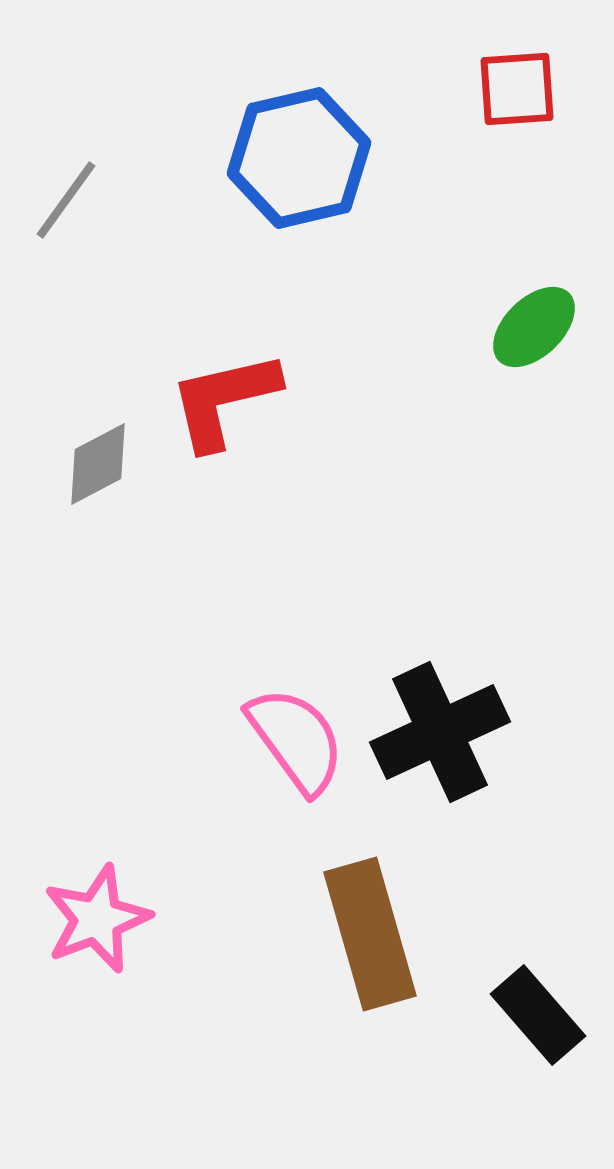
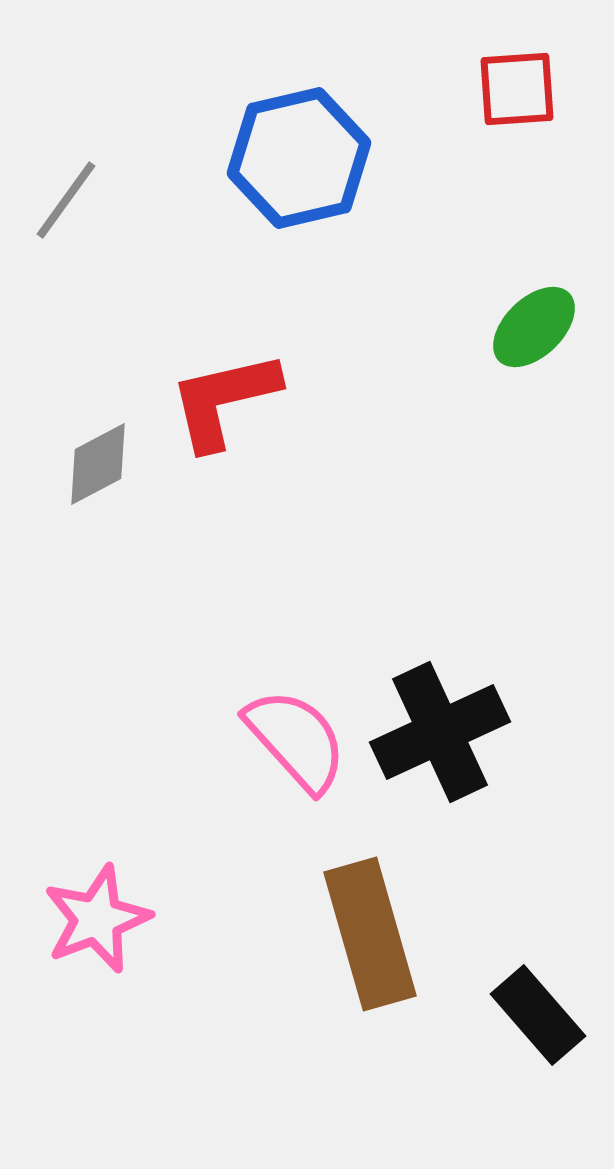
pink semicircle: rotated 6 degrees counterclockwise
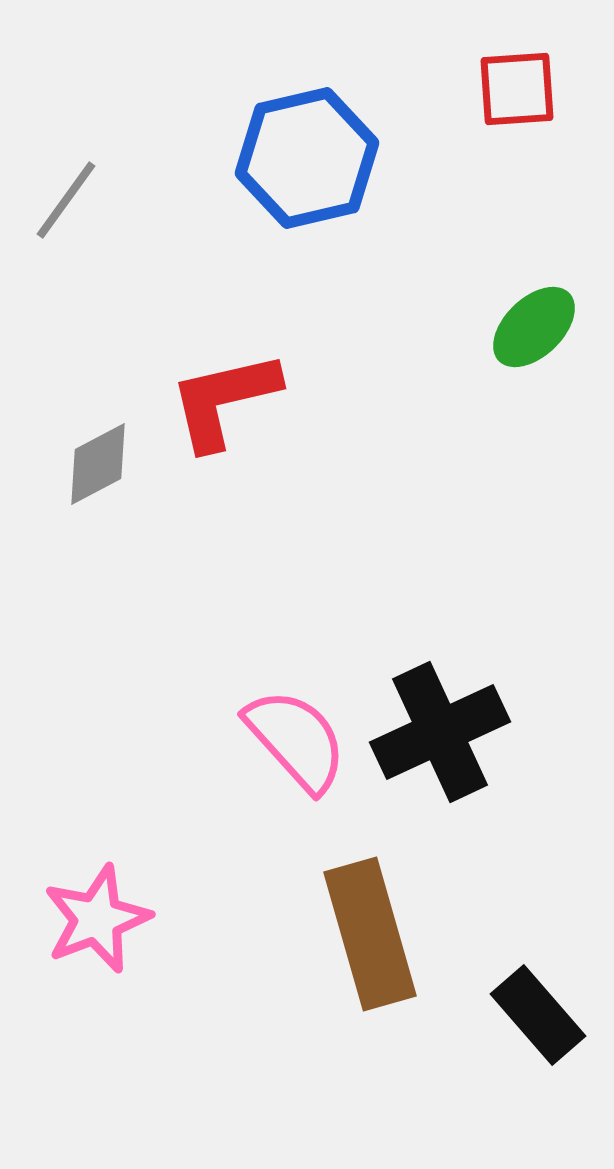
blue hexagon: moved 8 px right
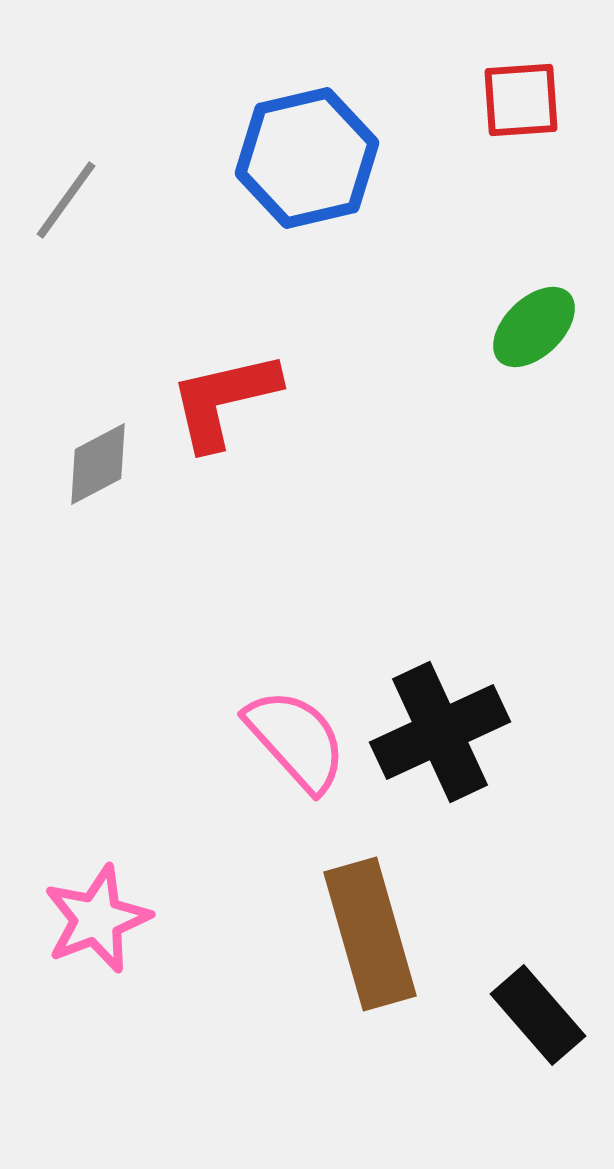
red square: moved 4 px right, 11 px down
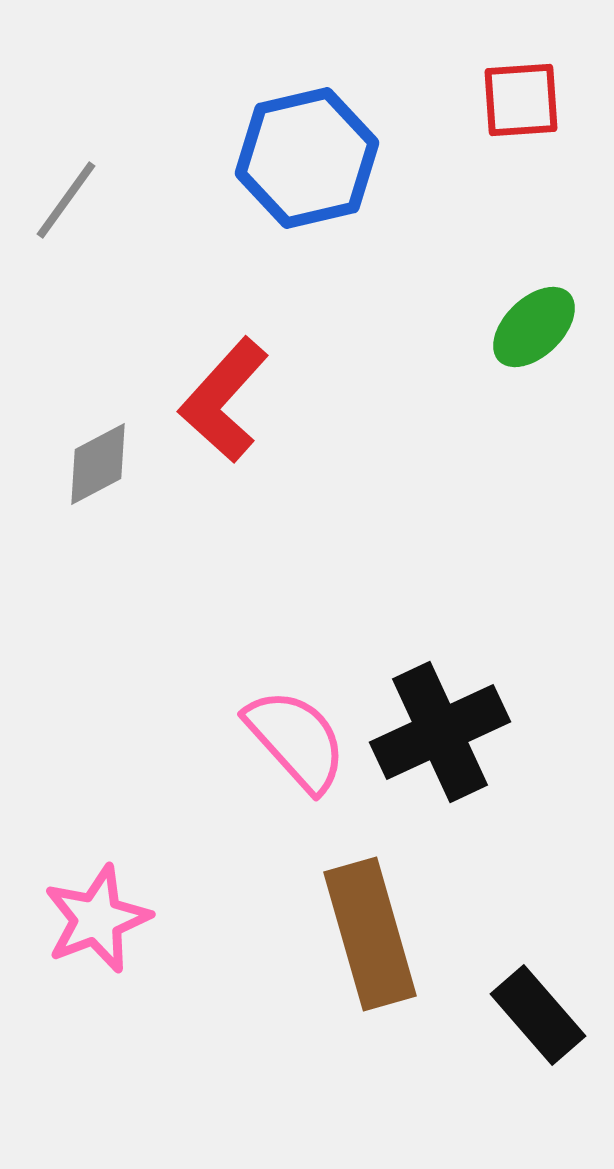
red L-shape: rotated 35 degrees counterclockwise
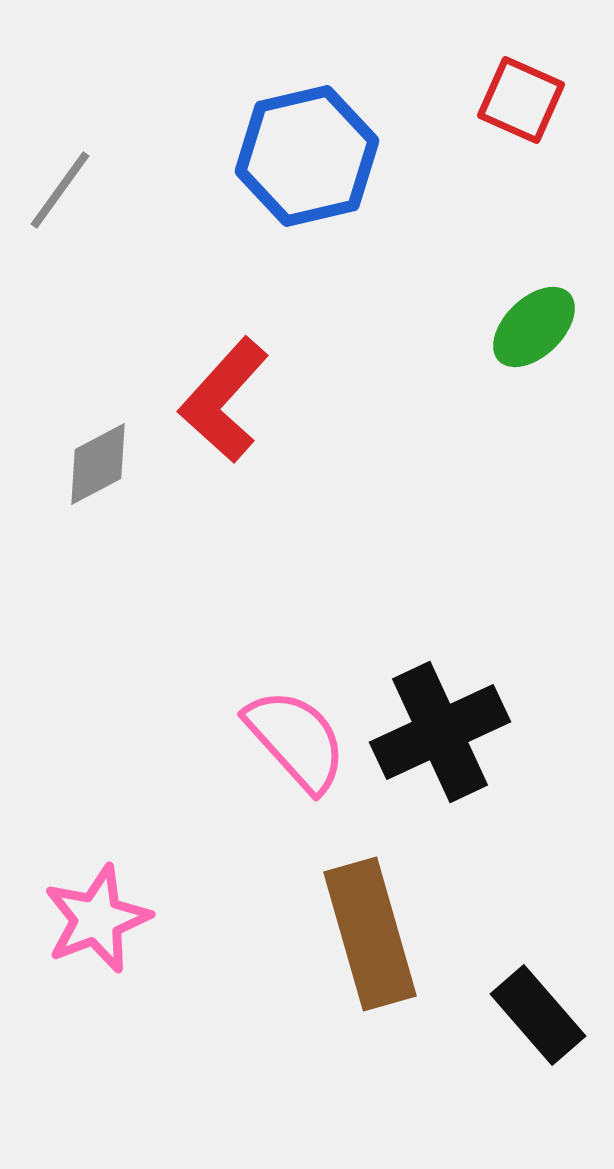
red square: rotated 28 degrees clockwise
blue hexagon: moved 2 px up
gray line: moved 6 px left, 10 px up
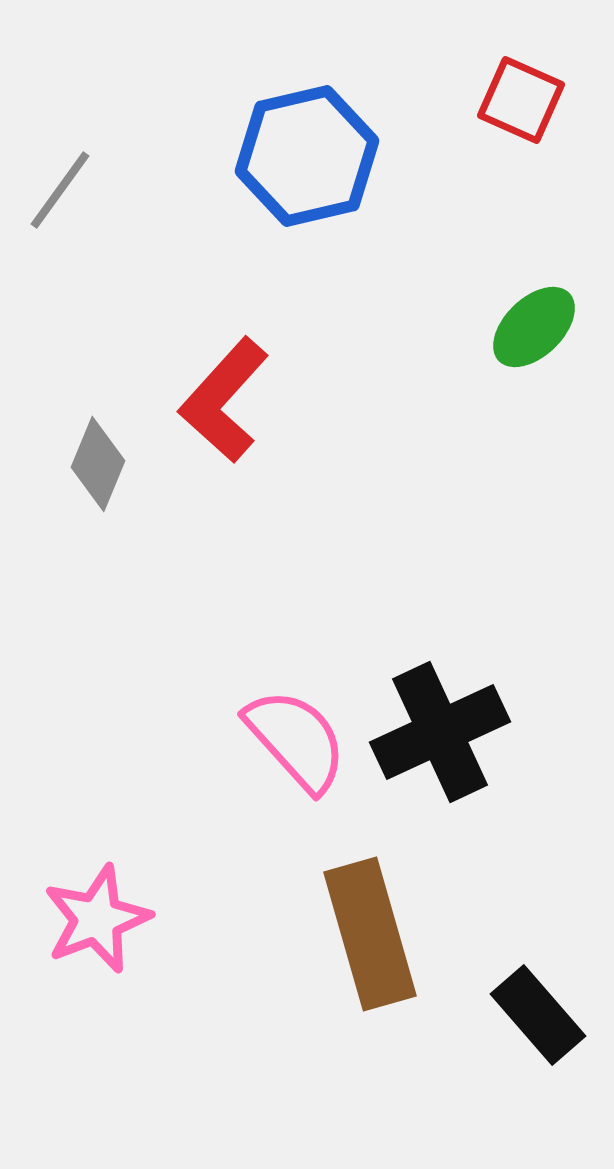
gray diamond: rotated 40 degrees counterclockwise
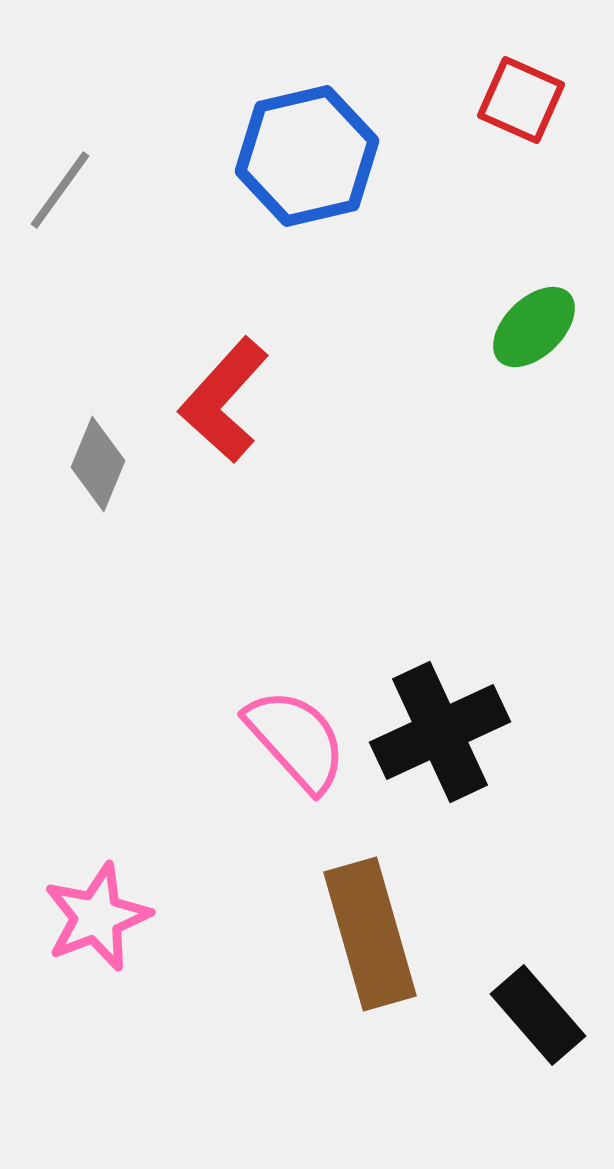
pink star: moved 2 px up
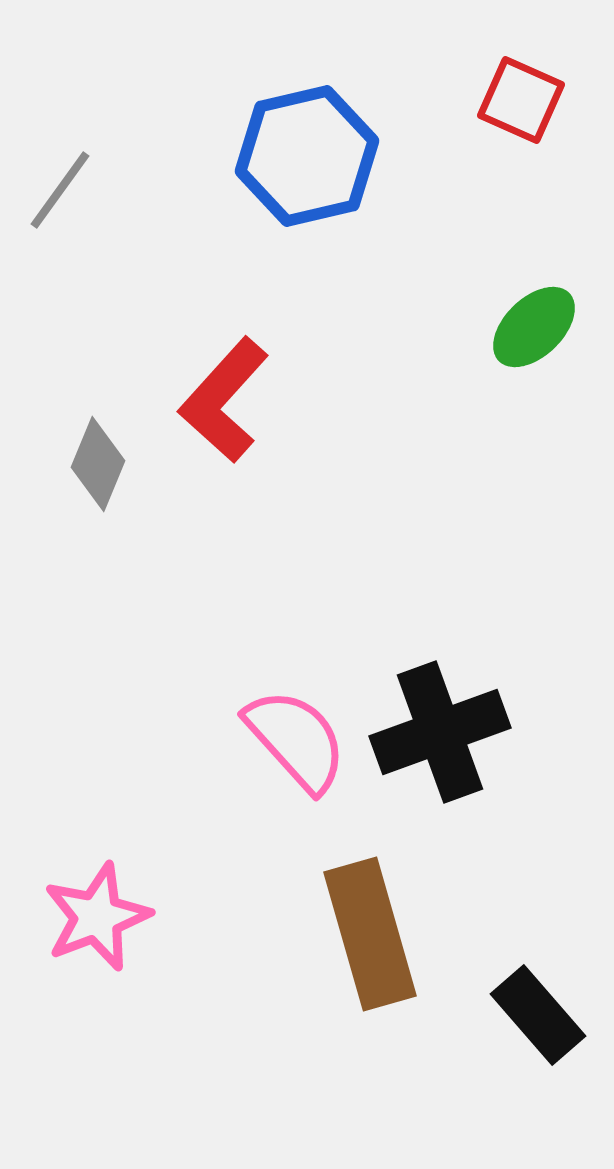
black cross: rotated 5 degrees clockwise
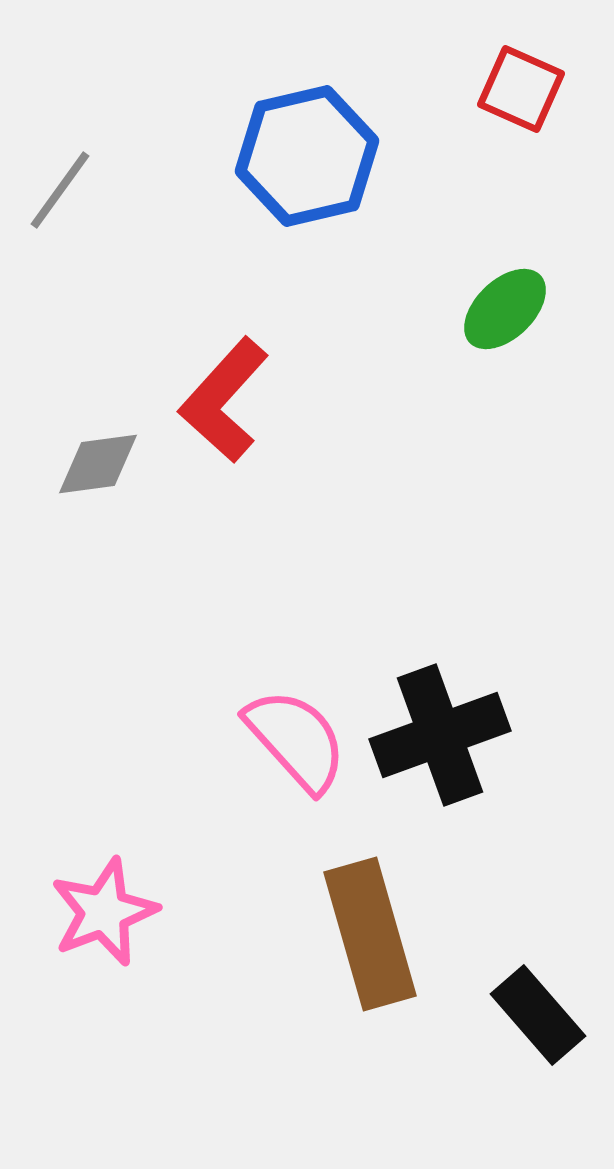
red square: moved 11 px up
green ellipse: moved 29 px left, 18 px up
gray diamond: rotated 60 degrees clockwise
black cross: moved 3 px down
pink star: moved 7 px right, 5 px up
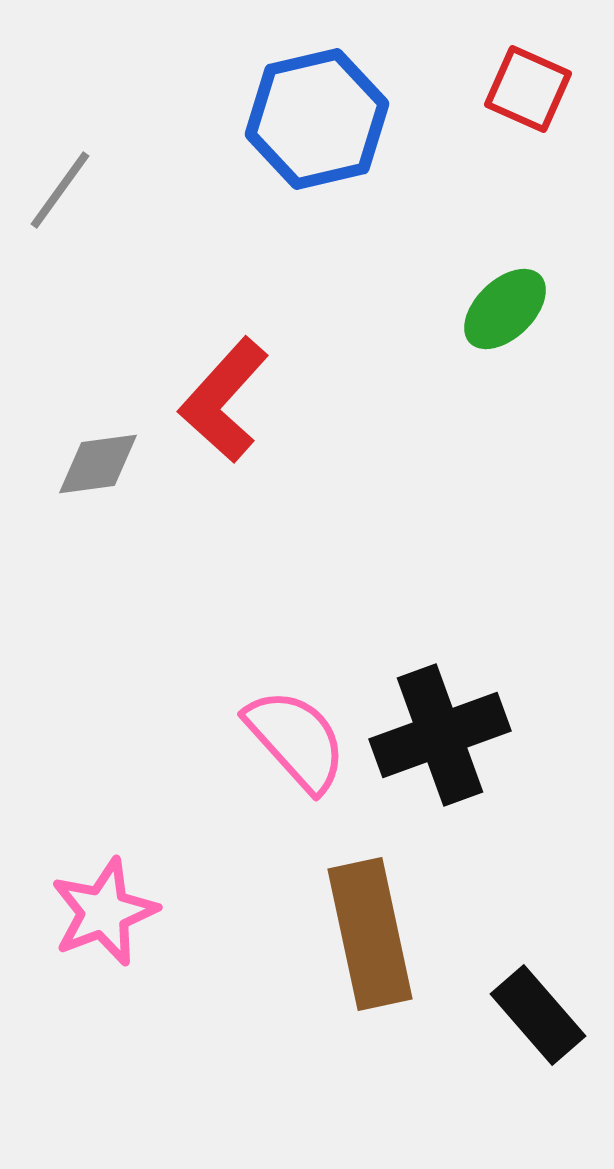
red square: moved 7 px right
blue hexagon: moved 10 px right, 37 px up
brown rectangle: rotated 4 degrees clockwise
